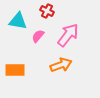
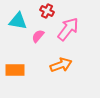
pink arrow: moved 6 px up
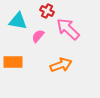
pink arrow: rotated 85 degrees counterclockwise
orange rectangle: moved 2 px left, 8 px up
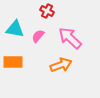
cyan triangle: moved 3 px left, 8 px down
pink arrow: moved 2 px right, 9 px down
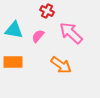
cyan triangle: moved 1 px left, 1 px down
pink arrow: moved 1 px right, 5 px up
orange arrow: rotated 55 degrees clockwise
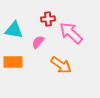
red cross: moved 1 px right, 8 px down; rotated 32 degrees counterclockwise
pink semicircle: moved 6 px down
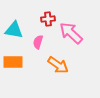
pink semicircle: rotated 24 degrees counterclockwise
orange arrow: moved 3 px left
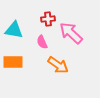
pink semicircle: moved 4 px right; rotated 40 degrees counterclockwise
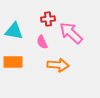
cyan triangle: moved 1 px down
orange arrow: rotated 30 degrees counterclockwise
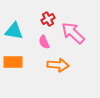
red cross: rotated 24 degrees counterclockwise
pink arrow: moved 2 px right
pink semicircle: moved 2 px right
